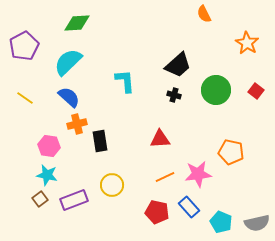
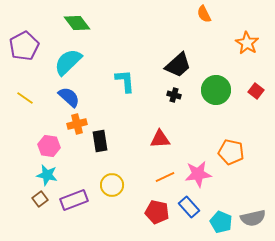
green diamond: rotated 56 degrees clockwise
gray semicircle: moved 4 px left, 5 px up
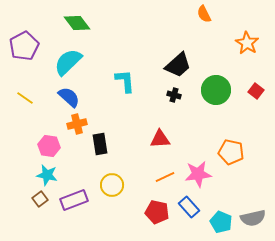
black rectangle: moved 3 px down
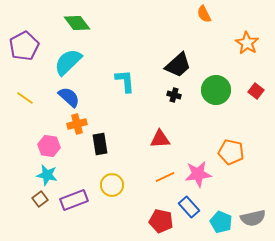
red pentagon: moved 4 px right, 9 px down
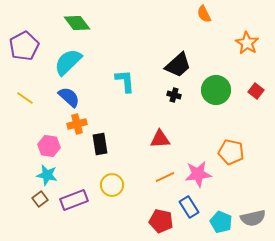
blue rectangle: rotated 10 degrees clockwise
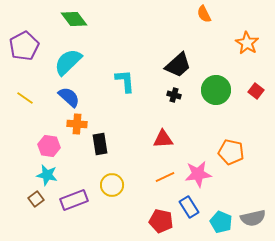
green diamond: moved 3 px left, 4 px up
orange cross: rotated 18 degrees clockwise
red triangle: moved 3 px right
brown square: moved 4 px left
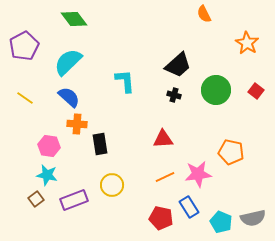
red pentagon: moved 3 px up
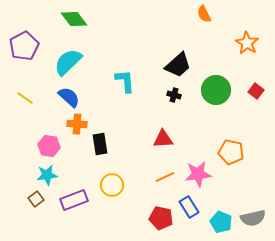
cyan star: rotated 20 degrees counterclockwise
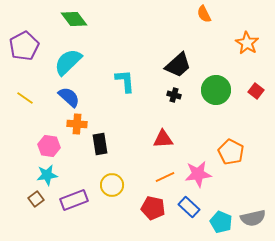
orange pentagon: rotated 15 degrees clockwise
blue rectangle: rotated 15 degrees counterclockwise
red pentagon: moved 8 px left, 10 px up
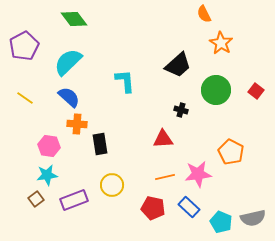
orange star: moved 26 px left
black cross: moved 7 px right, 15 px down
orange line: rotated 12 degrees clockwise
